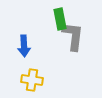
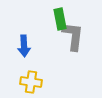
yellow cross: moved 1 px left, 2 px down
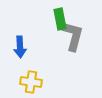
gray L-shape: rotated 8 degrees clockwise
blue arrow: moved 4 px left, 1 px down
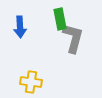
gray L-shape: moved 2 px down
blue arrow: moved 20 px up
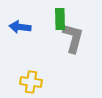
green rectangle: rotated 10 degrees clockwise
blue arrow: rotated 100 degrees clockwise
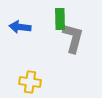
yellow cross: moved 1 px left
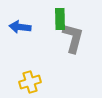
yellow cross: rotated 25 degrees counterclockwise
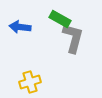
green rectangle: rotated 60 degrees counterclockwise
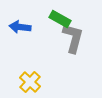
yellow cross: rotated 30 degrees counterclockwise
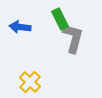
green rectangle: rotated 35 degrees clockwise
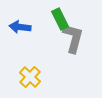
yellow cross: moved 5 px up
